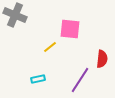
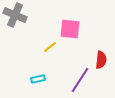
red semicircle: moved 1 px left, 1 px down
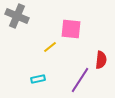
gray cross: moved 2 px right, 1 px down
pink square: moved 1 px right
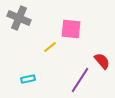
gray cross: moved 2 px right, 2 px down
red semicircle: moved 1 px right, 1 px down; rotated 48 degrees counterclockwise
cyan rectangle: moved 10 px left
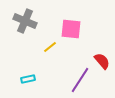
gray cross: moved 6 px right, 3 px down
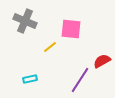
red semicircle: rotated 78 degrees counterclockwise
cyan rectangle: moved 2 px right
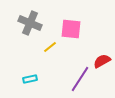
gray cross: moved 5 px right, 2 px down
purple line: moved 1 px up
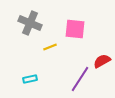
pink square: moved 4 px right
yellow line: rotated 16 degrees clockwise
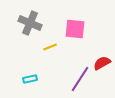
red semicircle: moved 2 px down
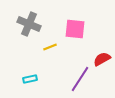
gray cross: moved 1 px left, 1 px down
red semicircle: moved 4 px up
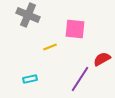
gray cross: moved 1 px left, 9 px up
